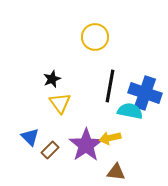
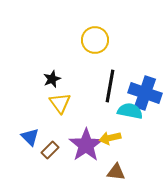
yellow circle: moved 3 px down
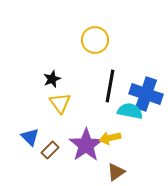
blue cross: moved 1 px right, 1 px down
brown triangle: rotated 42 degrees counterclockwise
